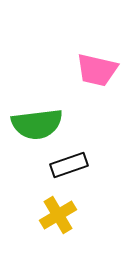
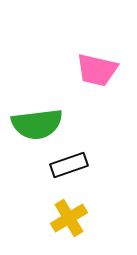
yellow cross: moved 11 px right, 3 px down
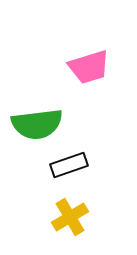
pink trapezoid: moved 8 px left, 3 px up; rotated 30 degrees counterclockwise
yellow cross: moved 1 px right, 1 px up
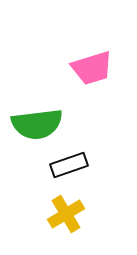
pink trapezoid: moved 3 px right, 1 px down
yellow cross: moved 4 px left, 3 px up
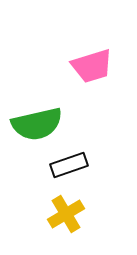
pink trapezoid: moved 2 px up
green semicircle: rotated 6 degrees counterclockwise
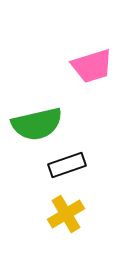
black rectangle: moved 2 px left
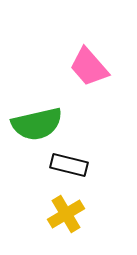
pink trapezoid: moved 3 px left, 1 px down; rotated 66 degrees clockwise
black rectangle: moved 2 px right; rotated 33 degrees clockwise
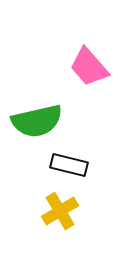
green semicircle: moved 3 px up
yellow cross: moved 6 px left, 3 px up
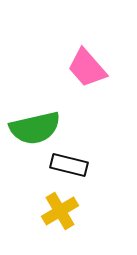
pink trapezoid: moved 2 px left, 1 px down
green semicircle: moved 2 px left, 7 px down
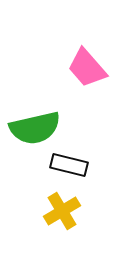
yellow cross: moved 2 px right
